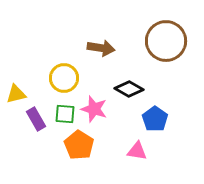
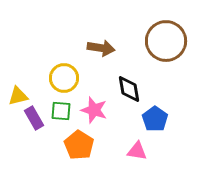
black diamond: rotated 52 degrees clockwise
yellow triangle: moved 2 px right, 2 px down
pink star: moved 1 px down
green square: moved 4 px left, 3 px up
purple rectangle: moved 2 px left, 1 px up
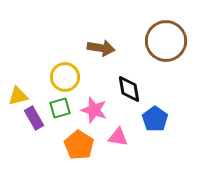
yellow circle: moved 1 px right, 1 px up
green square: moved 1 px left, 3 px up; rotated 20 degrees counterclockwise
pink triangle: moved 19 px left, 14 px up
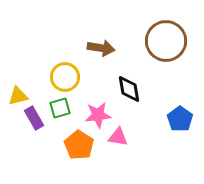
pink star: moved 4 px right, 5 px down; rotated 24 degrees counterclockwise
blue pentagon: moved 25 px right
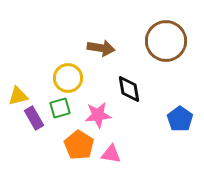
yellow circle: moved 3 px right, 1 px down
pink triangle: moved 7 px left, 17 px down
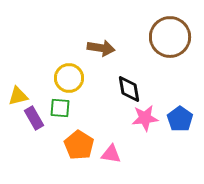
brown circle: moved 4 px right, 4 px up
yellow circle: moved 1 px right
green square: rotated 20 degrees clockwise
pink star: moved 47 px right, 3 px down
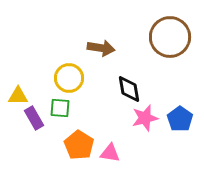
yellow triangle: rotated 15 degrees clockwise
pink star: rotated 8 degrees counterclockwise
pink triangle: moved 1 px left, 1 px up
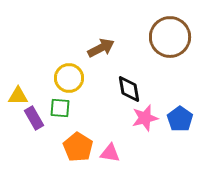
brown arrow: rotated 36 degrees counterclockwise
orange pentagon: moved 1 px left, 2 px down
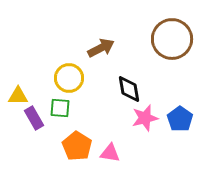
brown circle: moved 2 px right, 2 px down
orange pentagon: moved 1 px left, 1 px up
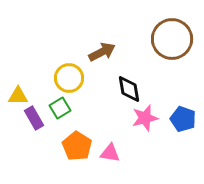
brown arrow: moved 1 px right, 4 px down
green square: rotated 35 degrees counterclockwise
blue pentagon: moved 3 px right; rotated 15 degrees counterclockwise
